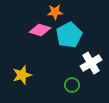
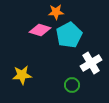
orange star: moved 1 px right
yellow star: rotated 12 degrees clockwise
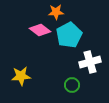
pink diamond: rotated 20 degrees clockwise
white cross: moved 1 px left, 1 px up; rotated 15 degrees clockwise
yellow star: moved 1 px left, 1 px down
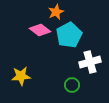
orange star: rotated 21 degrees counterclockwise
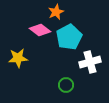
cyan pentagon: moved 2 px down
yellow star: moved 3 px left, 18 px up
green circle: moved 6 px left
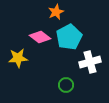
pink diamond: moved 7 px down
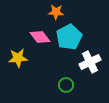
orange star: rotated 28 degrees clockwise
pink diamond: rotated 15 degrees clockwise
white cross: rotated 10 degrees counterclockwise
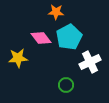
pink diamond: moved 1 px right, 1 px down
